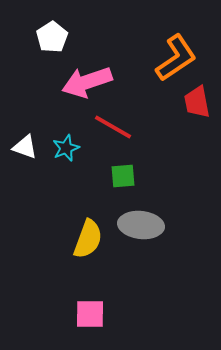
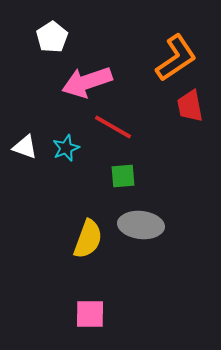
red trapezoid: moved 7 px left, 4 px down
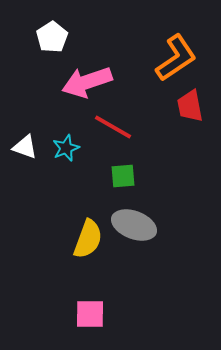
gray ellipse: moved 7 px left; rotated 15 degrees clockwise
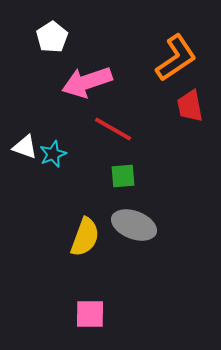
red line: moved 2 px down
cyan star: moved 13 px left, 6 px down
yellow semicircle: moved 3 px left, 2 px up
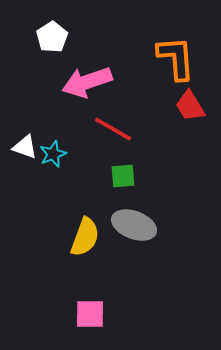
orange L-shape: rotated 60 degrees counterclockwise
red trapezoid: rotated 20 degrees counterclockwise
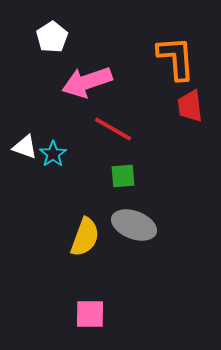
red trapezoid: rotated 24 degrees clockwise
cyan star: rotated 12 degrees counterclockwise
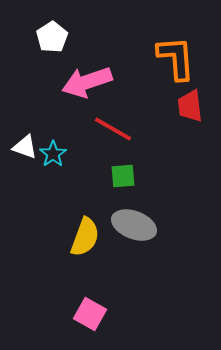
pink square: rotated 28 degrees clockwise
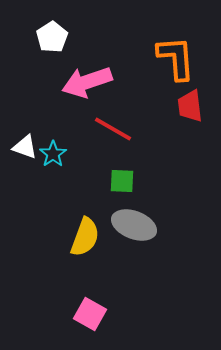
green square: moved 1 px left, 5 px down; rotated 8 degrees clockwise
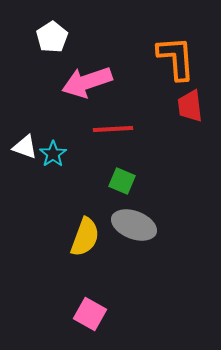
red line: rotated 33 degrees counterclockwise
green square: rotated 20 degrees clockwise
